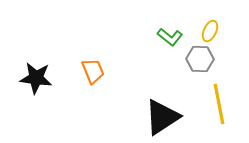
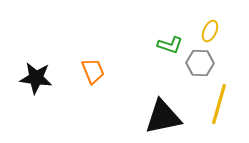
green L-shape: moved 8 px down; rotated 20 degrees counterclockwise
gray hexagon: moved 4 px down
yellow line: rotated 27 degrees clockwise
black triangle: moved 1 px right; rotated 21 degrees clockwise
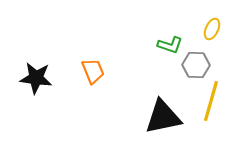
yellow ellipse: moved 2 px right, 2 px up
gray hexagon: moved 4 px left, 2 px down
yellow line: moved 8 px left, 3 px up
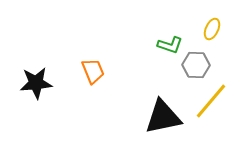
black star: moved 5 px down; rotated 12 degrees counterclockwise
yellow line: rotated 24 degrees clockwise
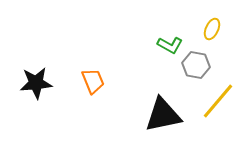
green L-shape: rotated 10 degrees clockwise
gray hexagon: rotated 8 degrees clockwise
orange trapezoid: moved 10 px down
yellow line: moved 7 px right
black triangle: moved 2 px up
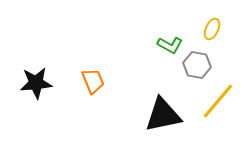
gray hexagon: moved 1 px right
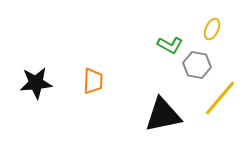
orange trapezoid: rotated 24 degrees clockwise
yellow line: moved 2 px right, 3 px up
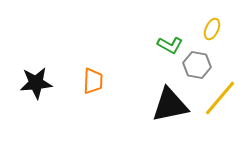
black triangle: moved 7 px right, 10 px up
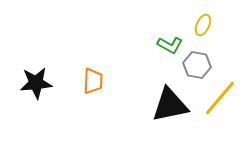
yellow ellipse: moved 9 px left, 4 px up
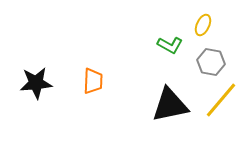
gray hexagon: moved 14 px right, 3 px up
yellow line: moved 1 px right, 2 px down
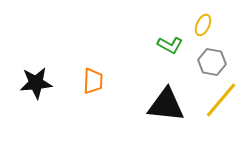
gray hexagon: moved 1 px right
black triangle: moved 4 px left; rotated 18 degrees clockwise
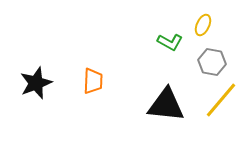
green L-shape: moved 3 px up
black star: rotated 16 degrees counterclockwise
